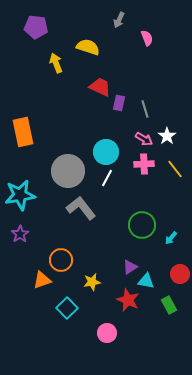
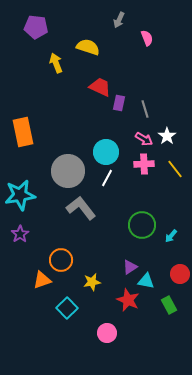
cyan arrow: moved 2 px up
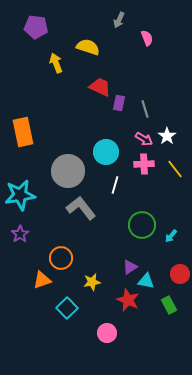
white line: moved 8 px right, 7 px down; rotated 12 degrees counterclockwise
orange circle: moved 2 px up
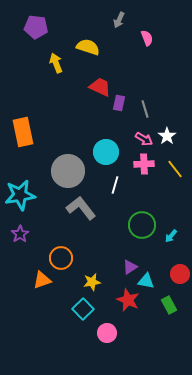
cyan square: moved 16 px right, 1 px down
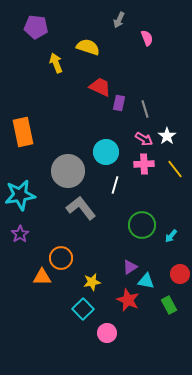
orange triangle: moved 3 px up; rotated 18 degrees clockwise
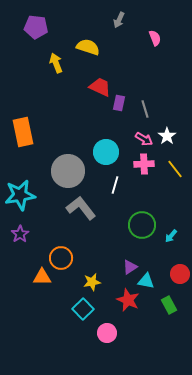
pink semicircle: moved 8 px right
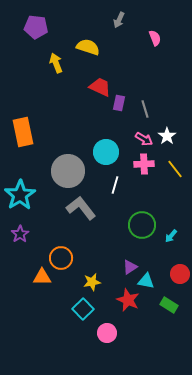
cyan star: rotated 24 degrees counterclockwise
green rectangle: rotated 30 degrees counterclockwise
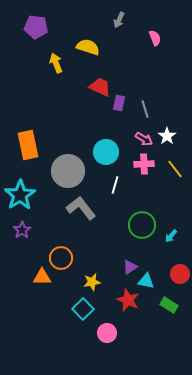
orange rectangle: moved 5 px right, 13 px down
purple star: moved 2 px right, 4 px up
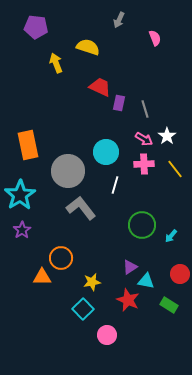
pink circle: moved 2 px down
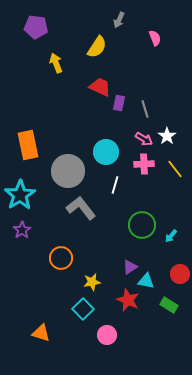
yellow semicircle: moved 9 px right; rotated 105 degrees clockwise
orange triangle: moved 1 px left, 56 px down; rotated 18 degrees clockwise
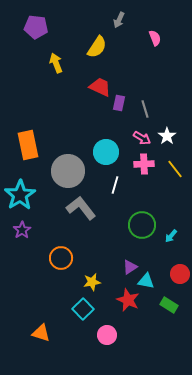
pink arrow: moved 2 px left, 1 px up
